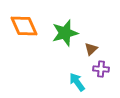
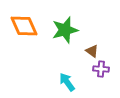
green star: moved 3 px up
brown triangle: moved 1 px right, 2 px down; rotated 40 degrees counterclockwise
cyan arrow: moved 10 px left
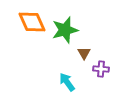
orange diamond: moved 8 px right, 4 px up
brown triangle: moved 8 px left, 2 px down; rotated 24 degrees clockwise
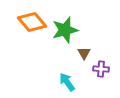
orange diamond: rotated 16 degrees counterclockwise
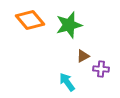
orange diamond: moved 2 px left, 2 px up
green star: moved 4 px right, 5 px up
brown triangle: moved 1 px left, 3 px down; rotated 32 degrees clockwise
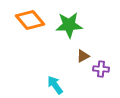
green star: rotated 12 degrees clockwise
cyan arrow: moved 12 px left, 3 px down
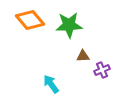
brown triangle: rotated 24 degrees clockwise
purple cross: moved 1 px right, 1 px down; rotated 28 degrees counterclockwise
cyan arrow: moved 4 px left, 1 px up
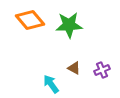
brown triangle: moved 9 px left, 12 px down; rotated 32 degrees clockwise
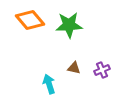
brown triangle: rotated 16 degrees counterclockwise
cyan arrow: moved 2 px left; rotated 18 degrees clockwise
